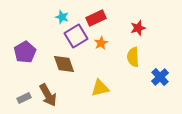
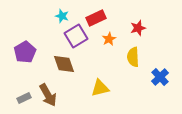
cyan star: moved 1 px up
orange star: moved 8 px right, 4 px up
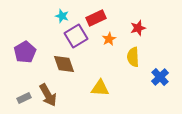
yellow triangle: rotated 18 degrees clockwise
